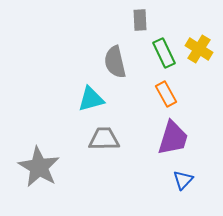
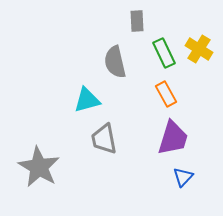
gray rectangle: moved 3 px left, 1 px down
cyan triangle: moved 4 px left, 1 px down
gray trapezoid: rotated 100 degrees counterclockwise
blue triangle: moved 3 px up
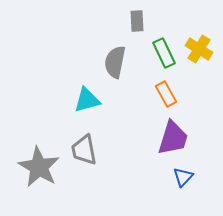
gray semicircle: rotated 24 degrees clockwise
gray trapezoid: moved 20 px left, 11 px down
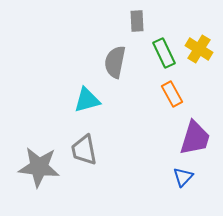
orange rectangle: moved 6 px right
purple trapezoid: moved 22 px right
gray star: rotated 24 degrees counterclockwise
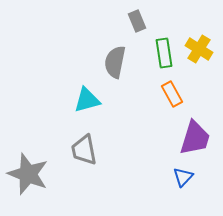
gray rectangle: rotated 20 degrees counterclockwise
green rectangle: rotated 16 degrees clockwise
gray star: moved 11 px left, 7 px down; rotated 15 degrees clockwise
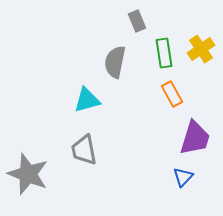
yellow cross: moved 2 px right; rotated 24 degrees clockwise
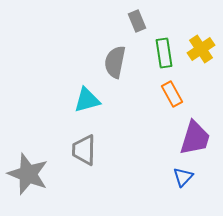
gray trapezoid: rotated 12 degrees clockwise
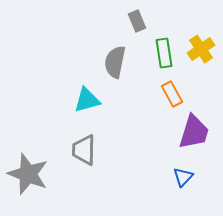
purple trapezoid: moved 1 px left, 6 px up
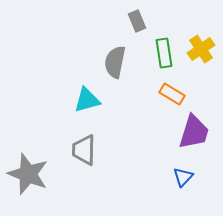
orange rectangle: rotated 30 degrees counterclockwise
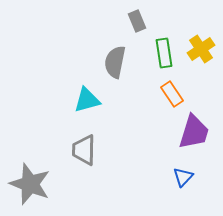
orange rectangle: rotated 25 degrees clockwise
gray star: moved 2 px right, 10 px down
